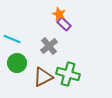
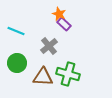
cyan line: moved 4 px right, 8 px up
brown triangle: rotated 30 degrees clockwise
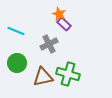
gray cross: moved 2 px up; rotated 12 degrees clockwise
brown triangle: rotated 15 degrees counterclockwise
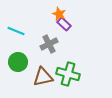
green circle: moved 1 px right, 1 px up
